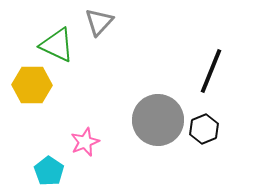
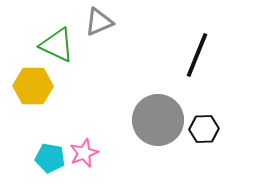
gray triangle: rotated 24 degrees clockwise
black line: moved 14 px left, 16 px up
yellow hexagon: moved 1 px right, 1 px down
black hexagon: rotated 20 degrees clockwise
pink star: moved 1 px left, 11 px down
cyan pentagon: moved 1 px right, 13 px up; rotated 24 degrees counterclockwise
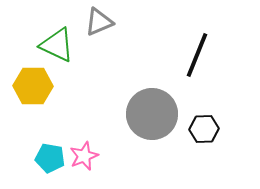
gray circle: moved 6 px left, 6 px up
pink star: moved 3 px down
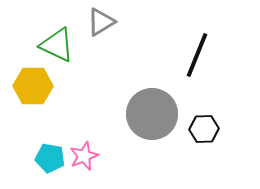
gray triangle: moved 2 px right; rotated 8 degrees counterclockwise
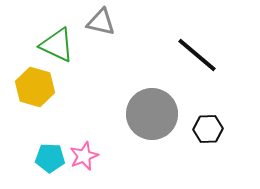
gray triangle: rotated 44 degrees clockwise
black line: rotated 72 degrees counterclockwise
yellow hexagon: moved 2 px right, 1 px down; rotated 15 degrees clockwise
black hexagon: moved 4 px right
cyan pentagon: rotated 8 degrees counterclockwise
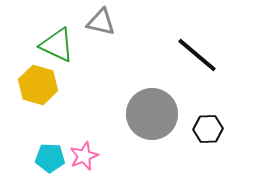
yellow hexagon: moved 3 px right, 2 px up
